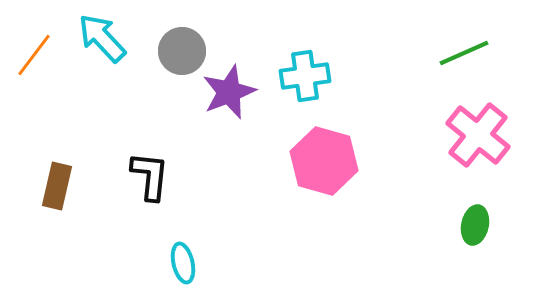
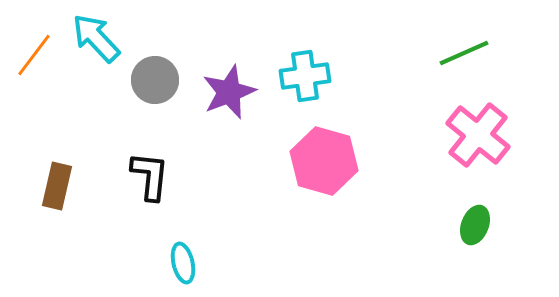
cyan arrow: moved 6 px left
gray circle: moved 27 px left, 29 px down
green ellipse: rotated 9 degrees clockwise
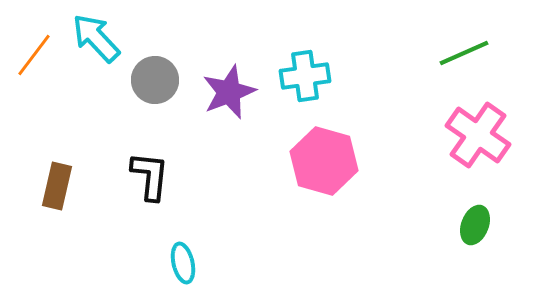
pink cross: rotated 4 degrees counterclockwise
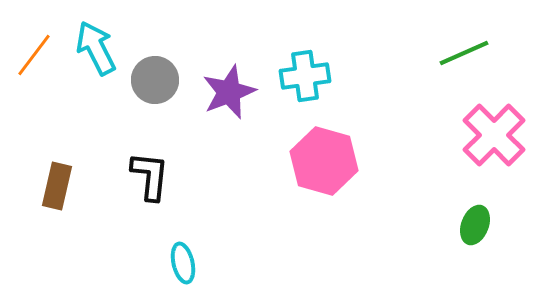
cyan arrow: moved 10 px down; rotated 16 degrees clockwise
pink cross: moved 16 px right; rotated 10 degrees clockwise
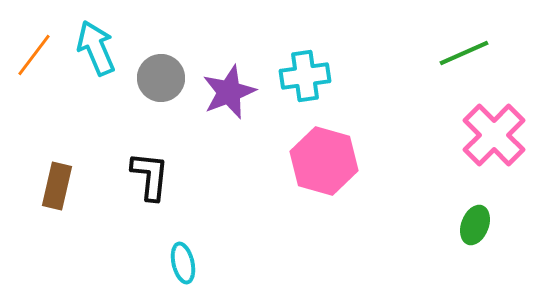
cyan arrow: rotated 4 degrees clockwise
gray circle: moved 6 px right, 2 px up
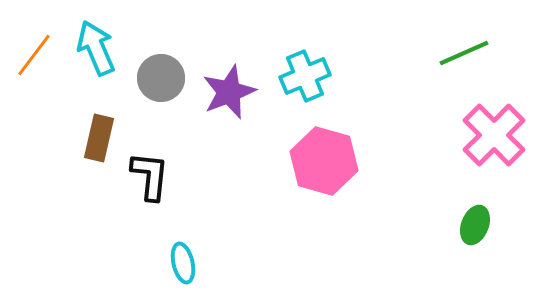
cyan cross: rotated 15 degrees counterclockwise
brown rectangle: moved 42 px right, 48 px up
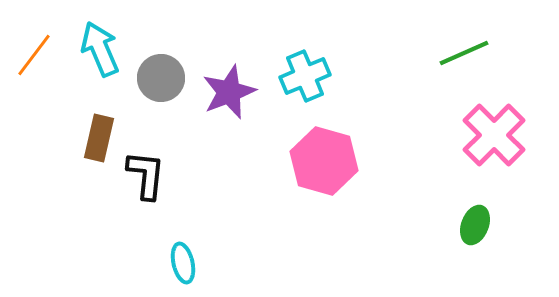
cyan arrow: moved 4 px right, 1 px down
black L-shape: moved 4 px left, 1 px up
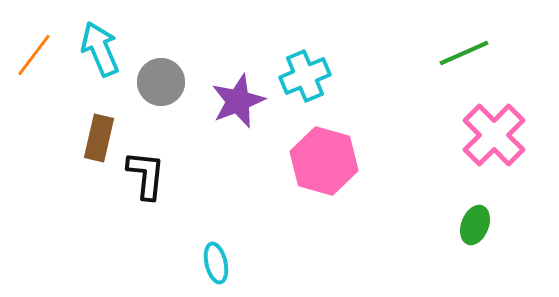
gray circle: moved 4 px down
purple star: moved 9 px right, 9 px down
cyan ellipse: moved 33 px right
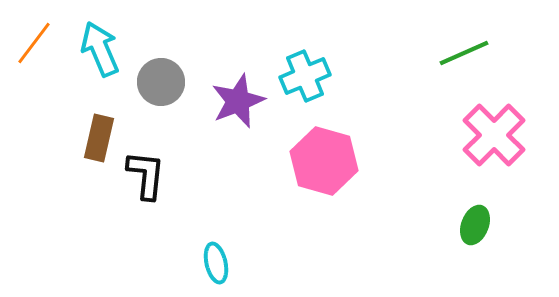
orange line: moved 12 px up
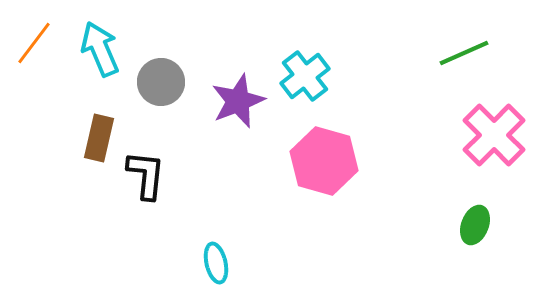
cyan cross: rotated 15 degrees counterclockwise
